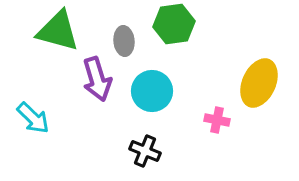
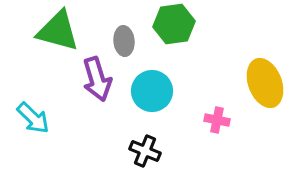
yellow ellipse: moved 6 px right; rotated 45 degrees counterclockwise
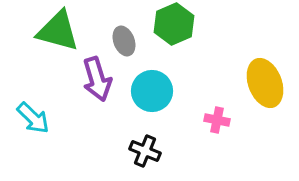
green hexagon: rotated 15 degrees counterclockwise
gray ellipse: rotated 16 degrees counterclockwise
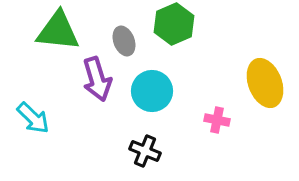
green triangle: rotated 9 degrees counterclockwise
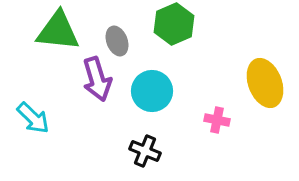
gray ellipse: moved 7 px left
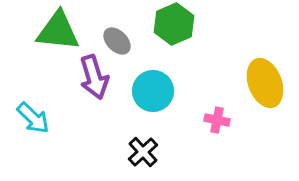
gray ellipse: rotated 24 degrees counterclockwise
purple arrow: moved 3 px left, 2 px up
cyan circle: moved 1 px right
black cross: moved 2 px left, 1 px down; rotated 24 degrees clockwise
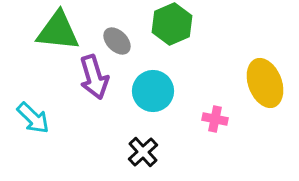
green hexagon: moved 2 px left
pink cross: moved 2 px left, 1 px up
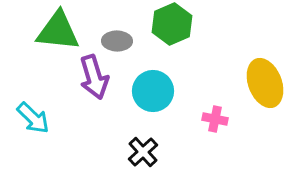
gray ellipse: rotated 44 degrees counterclockwise
